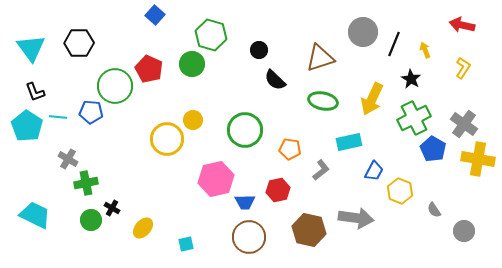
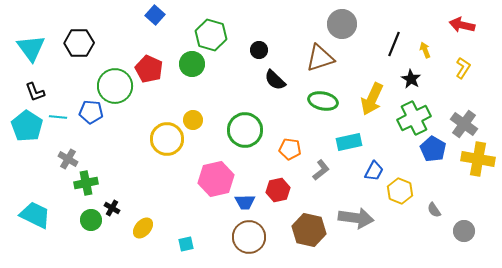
gray circle at (363, 32): moved 21 px left, 8 px up
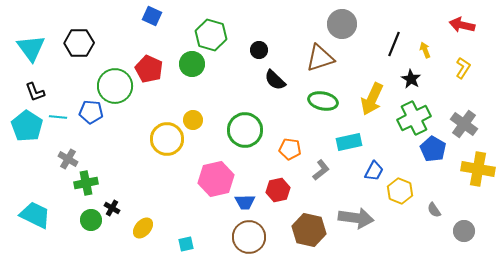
blue square at (155, 15): moved 3 px left, 1 px down; rotated 18 degrees counterclockwise
yellow cross at (478, 159): moved 10 px down
